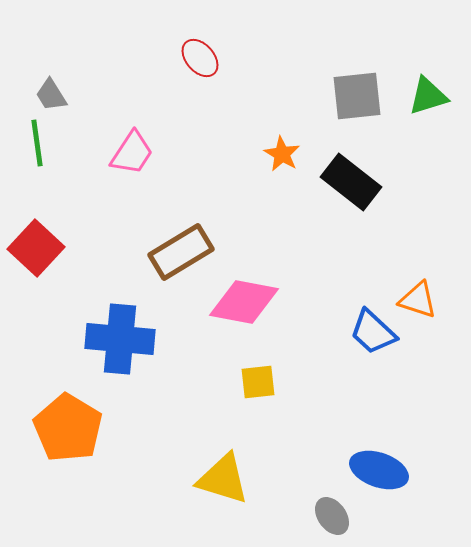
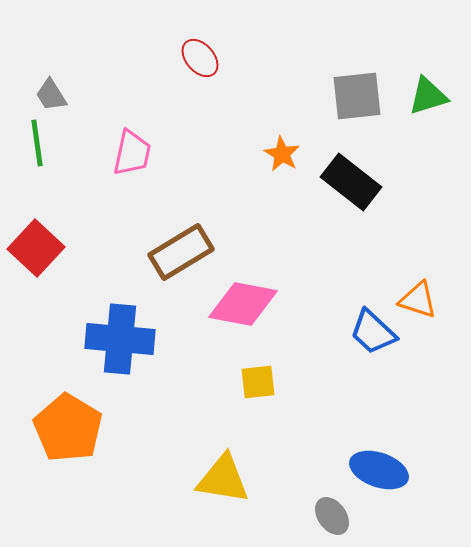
pink trapezoid: rotated 21 degrees counterclockwise
pink diamond: moved 1 px left, 2 px down
yellow triangle: rotated 8 degrees counterclockwise
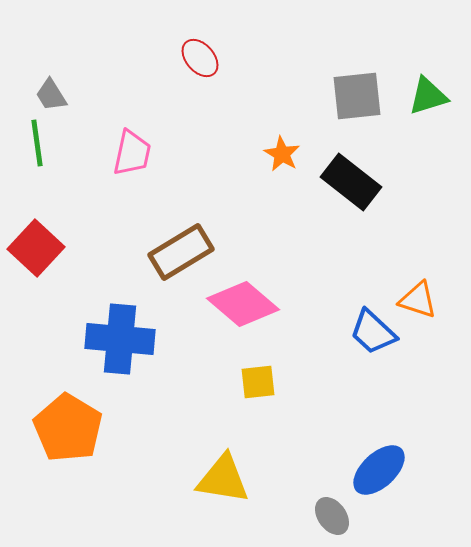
pink diamond: rotated 30 degrees clockwise
blue ellipse: rotated 62 degrees counterclockwise
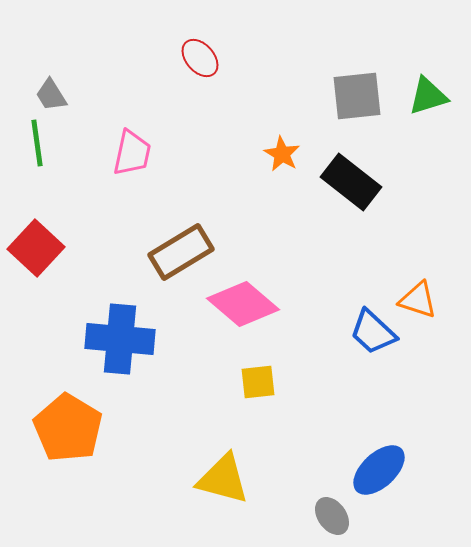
yellow triangle: rotated 6 degrees clockwise
